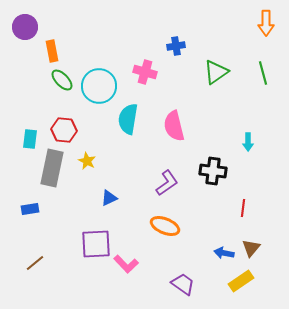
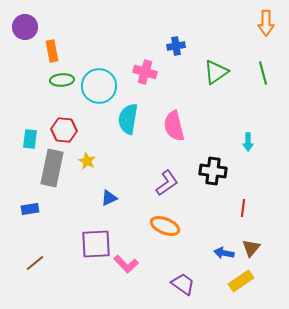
green ellipse: rotated 50 degrees counterclockwise
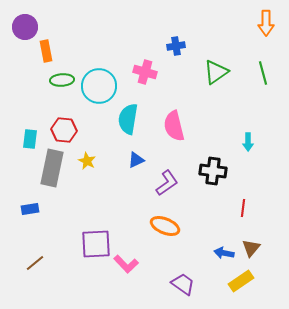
orange rectangle: moved 6 px left
blue triangle: moved 27 px right, 38 px up
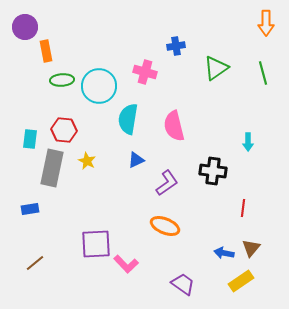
green triangle: moved 4 px up
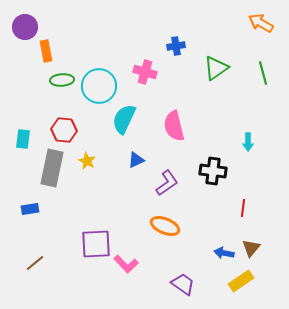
orange arrow: moved 5 px left; rotated 120 degrees clockwise
cyan semicircle: moved 4 px left; rotated 16 degrees clockwise
cyan rectangle: moved 7 px left
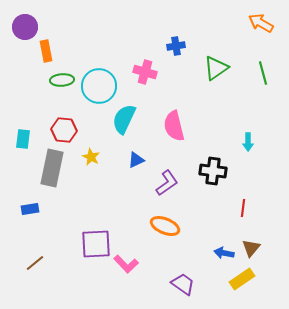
yellow star: moved 4 px right, 4 px up
yellow rectangle: moved 1 px right, 2 px up
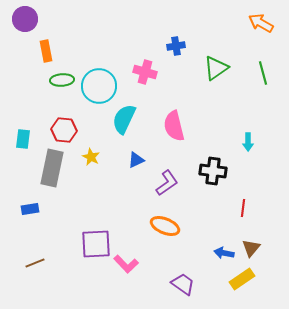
purple circle: moved 8 px up
brown line: rotated 18 degrees clockwise
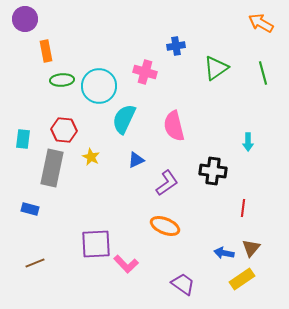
blue rectangle: rotated 24 degrees clockwise
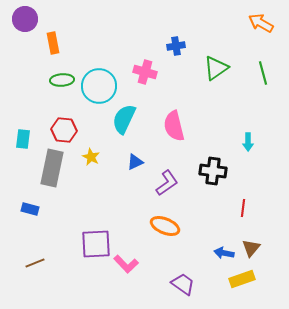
orange rectangle: moved 7 px right, 8 px up
blue triangle: moved 1 px left, 2 px down
yellow rectangle: rotated 15 degrees clockwise
